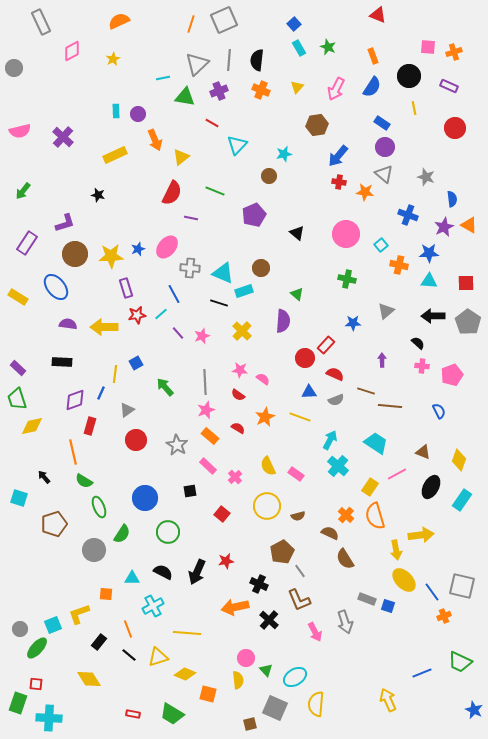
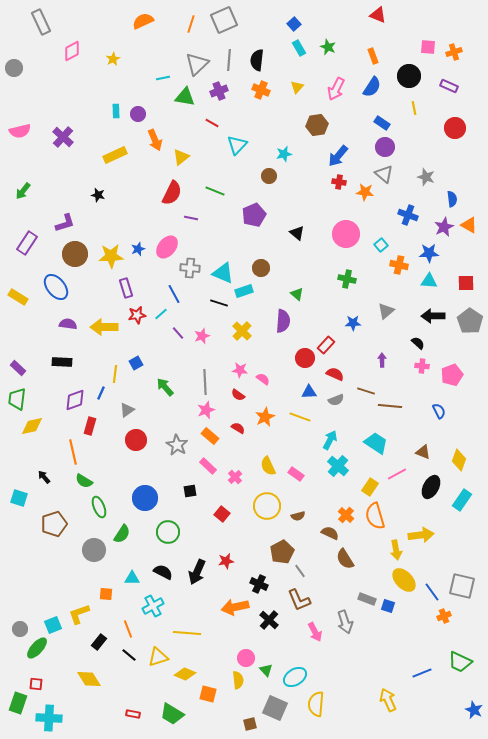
orange semicircle at (119, 21): moved 24 px right
gray pentagon at (468, 322): moved 2 px right, 1 px up
green trapezoid at (17, 399): rotated 25 degrees clockwise
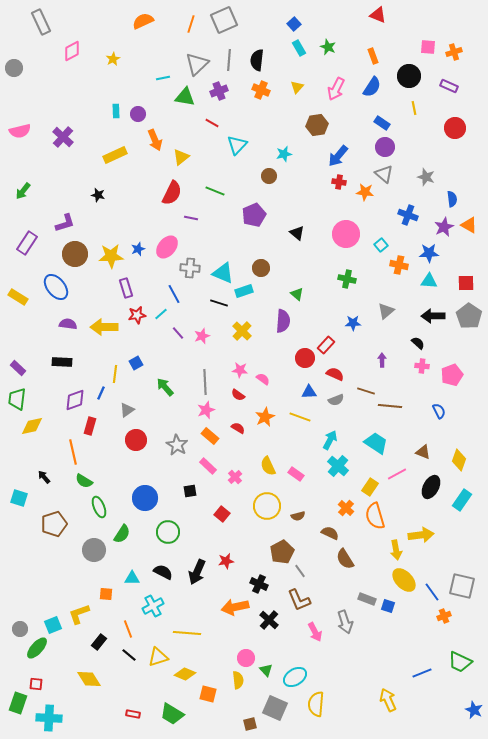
gray pentagon at (470, 321): moved 1 px left, 5 px up
orange cross at (346, 515): moved 7 px up
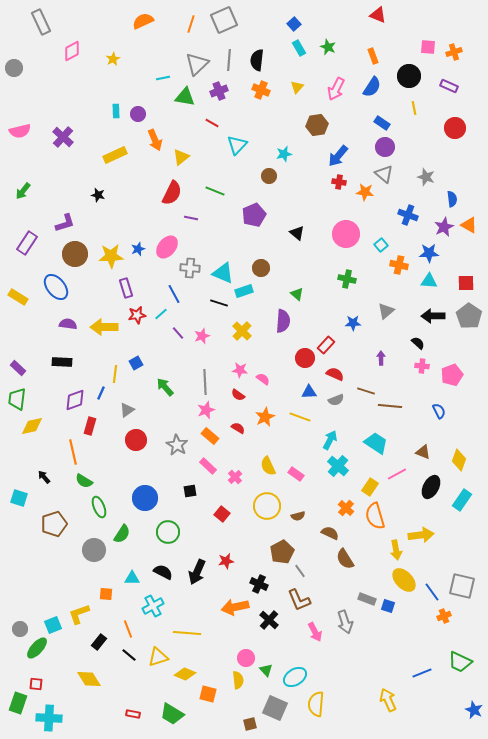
purple arrow at (382, 360): moved 1 px left, 2 px up
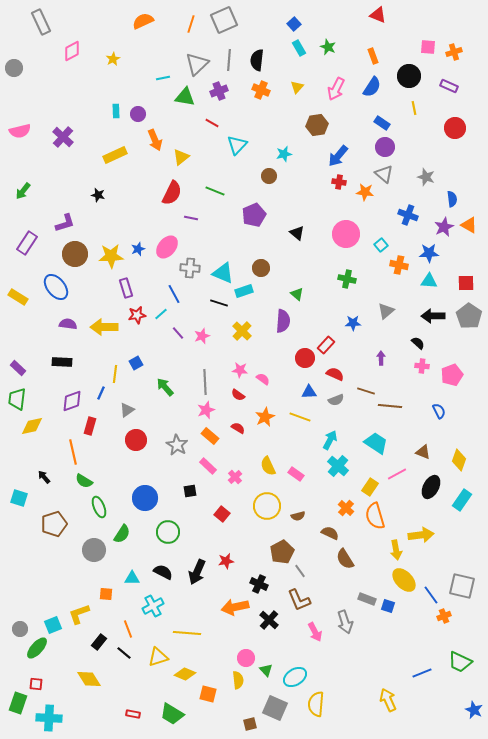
purple diamond at (75, 400): moved 3 px left, 1 px down
blue line at (432, 592): moved 1 px left, 3 px down
black line at (129, 655): moved 5 px left, 2 px up
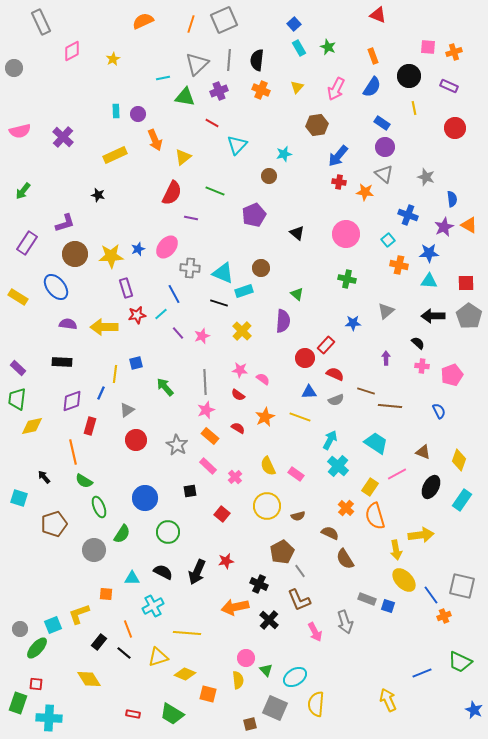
yellow triangle at (181, 157): moved 2 px right
cyan square at (381, 245): moved 7 px right, 5 px up
purple arrow at (381, 358): moved 5 px right
blue square at (136, 363): rotated 16 degrees clockwise
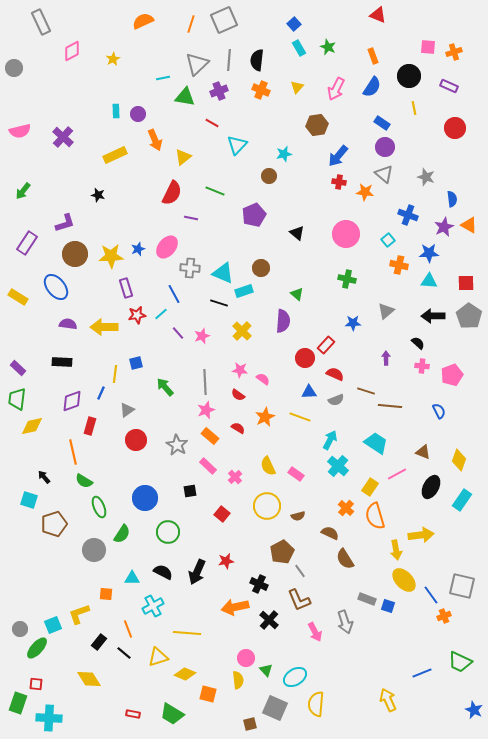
cyan square at (19, 498): moved 10 px right, 2 px down
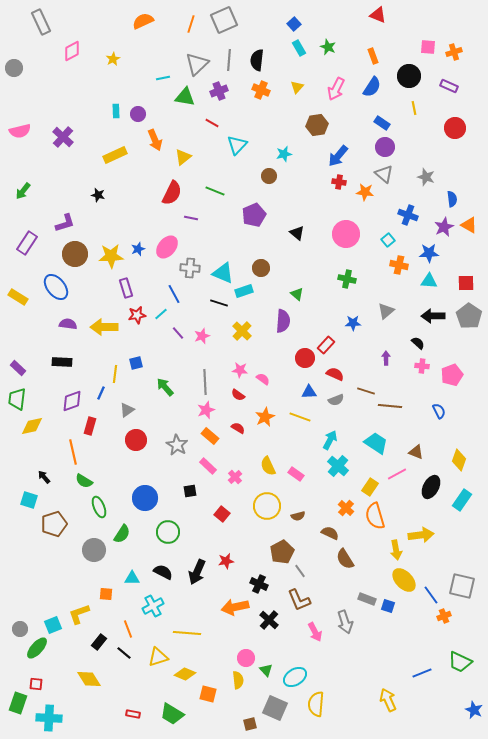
brown triangle at (423, 452): moved 7 px left
